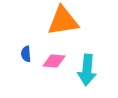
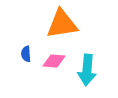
orange triangle: moved 1 px left, 3 px down
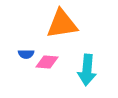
blue semicircle: rotated 84 degrees counterclockwise
pink diamond: moved 7 px left, 1 px down
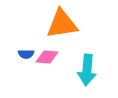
pink diamond: moved 5 px up
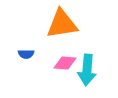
pink diamond: moved 18 px right, 6 px down
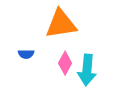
orange triangle: moved 1 px left
pink diamond: rotated 65 degrees counterclockwise
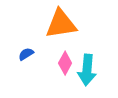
blue semicircle: rotated 147 degrees clockwise
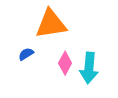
orange triangle: moved 10 px left
cyan arrow: moved 2 px right, 2 px up
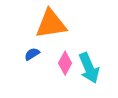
blue semicircle: moved 6 px right
cyan arrow: rotated 28 degrees counterclockwise
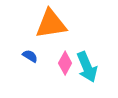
blue semicircle: moved 2 px left, 2 px down; rotated 63 degrees clockwise
cyan arrow: moved 2 px left, 1 px up
